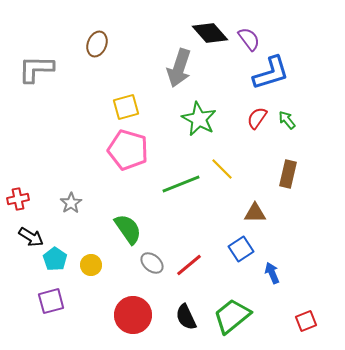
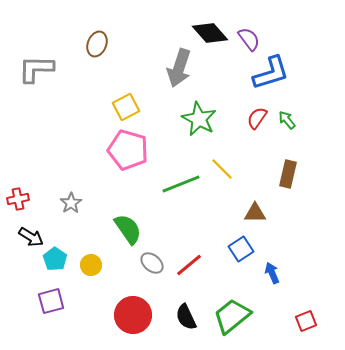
yellow square: rotated 12 degrees counterclockwise
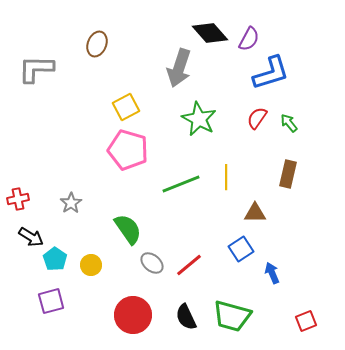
purple semicircle: rotated 65 degrees clockwise
green arrow: moved 2 px right, 3 px down
yellow line: moved 4 px right, 8 px down; rotated 45 degrees clockwise
green trapezoid: rotated 126 degrees counterclockwise
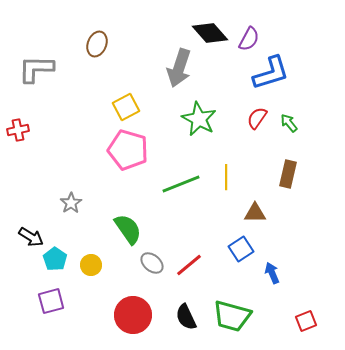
red cross: moved 69 px up
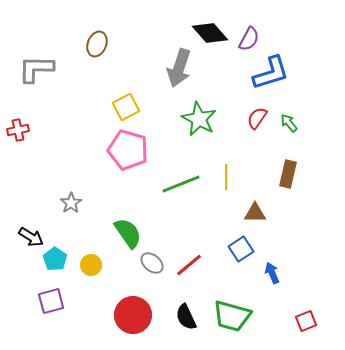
green semicircle: moved 4 px down
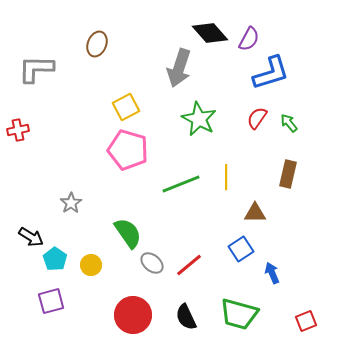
green trapezoid: moved 7 px right, 2 px up
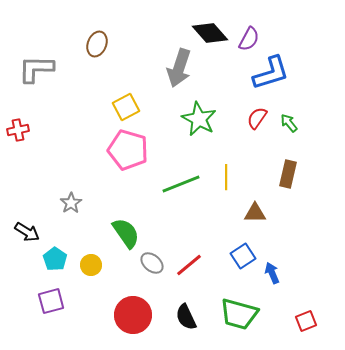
green semicircle: moved 2 px left
black arrow: moved 4 px left, 5 px up
blue square: moved 2 px right, 7 px down
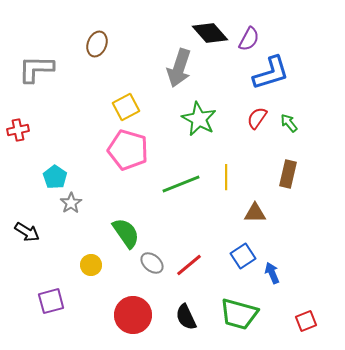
cyan pentagon: moved 82 px up
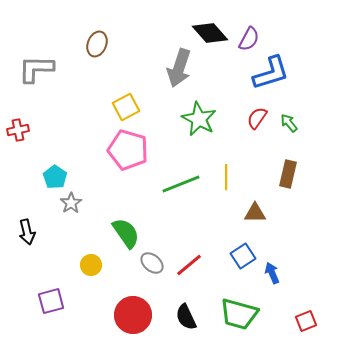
black arrow: rotated 45 degrees clockwise
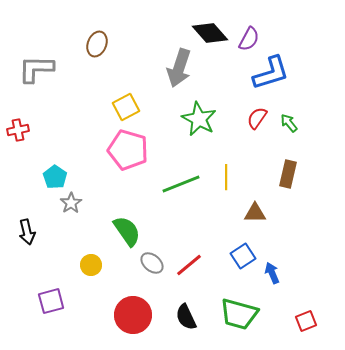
green semicircle: moved 1 px right, 2 px up
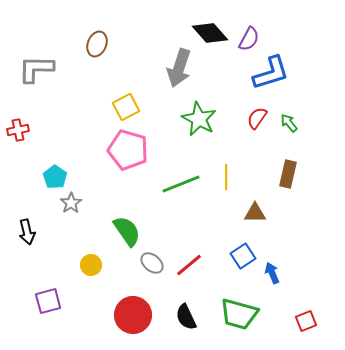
purple square: moved 3 px left
